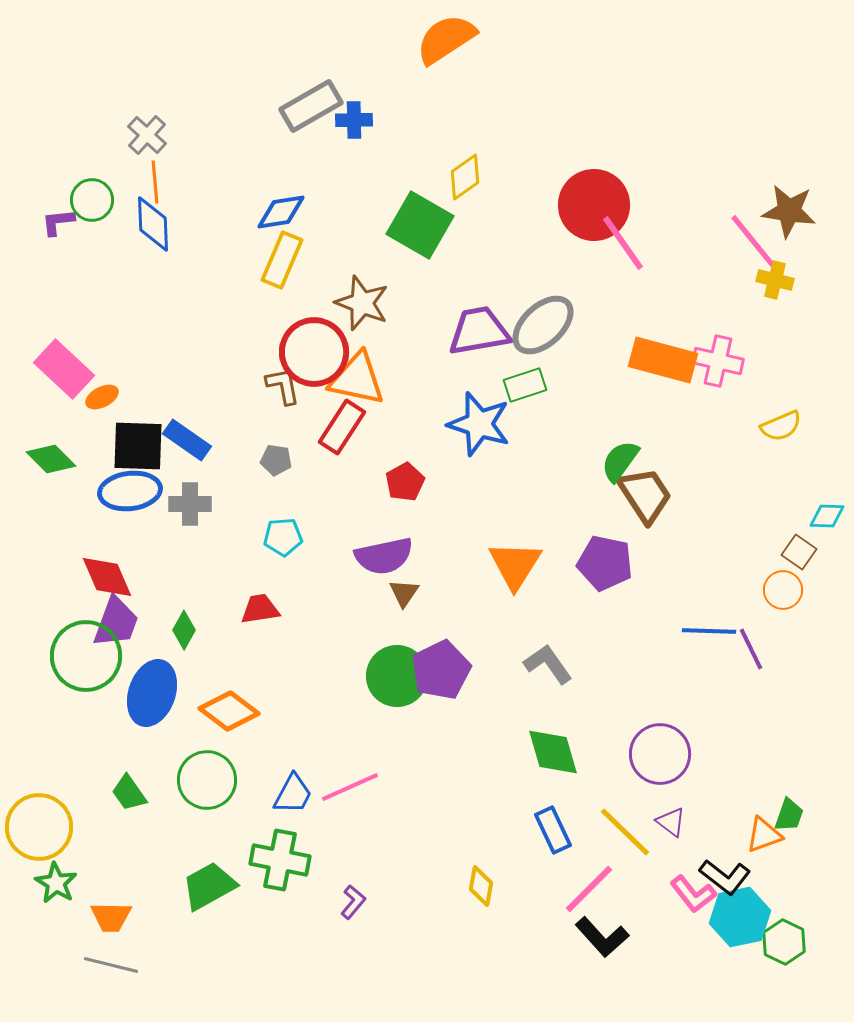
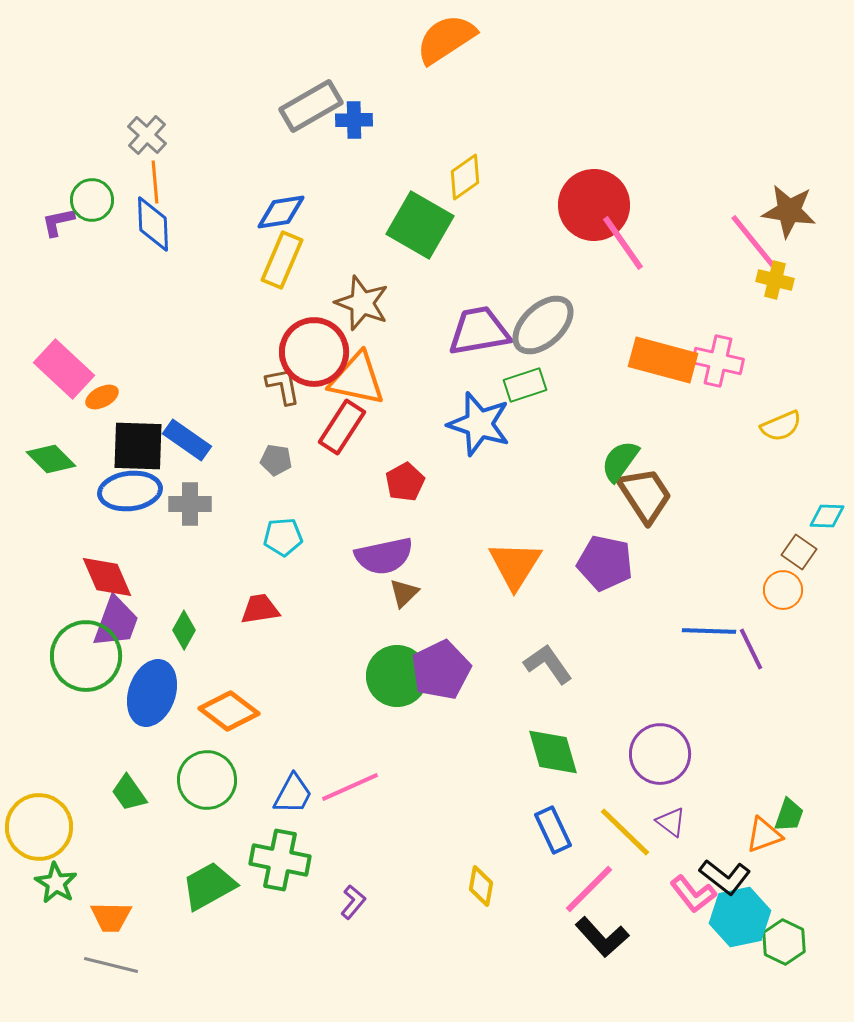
purple L-shape at (58, 222): rotated 6 degrees counterclockwise
brown triangle at (404, 593): rotated 12 degrees clockwise
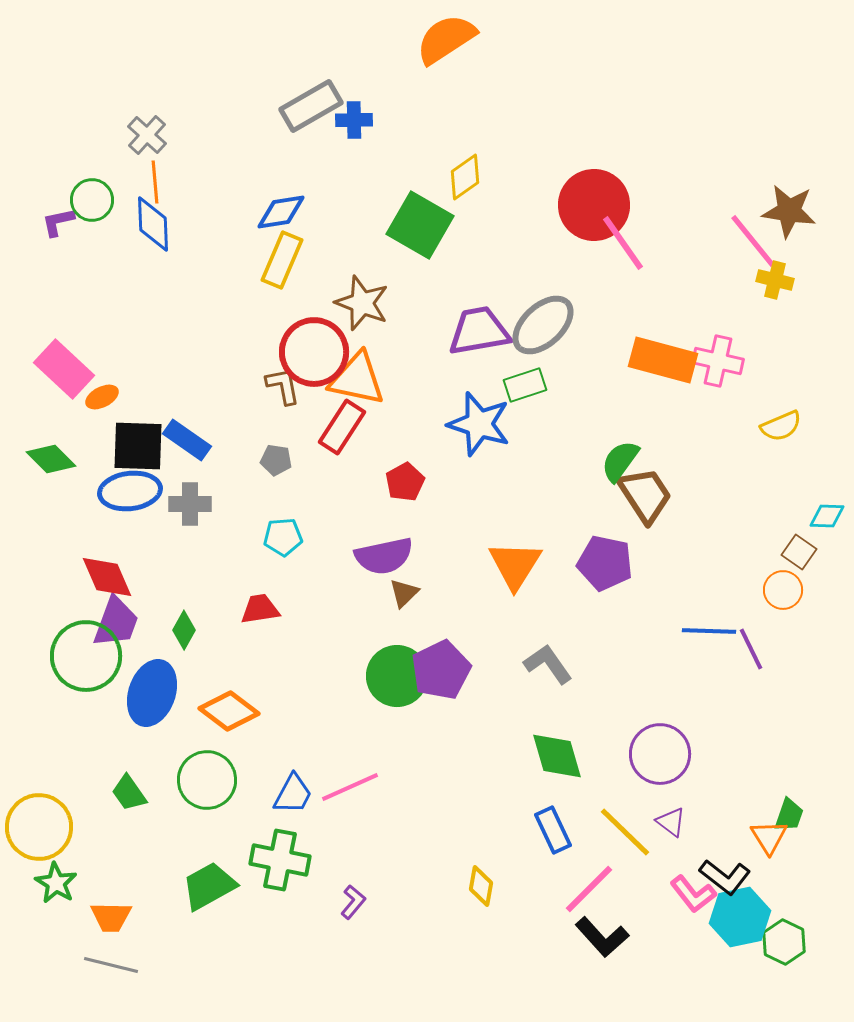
green diamond at (553, 752): moved 4 px right, 4 px down
orange triangle at (764, 835): moved 5 px right, 2 px down; rotated 42 degrees counterclockwise
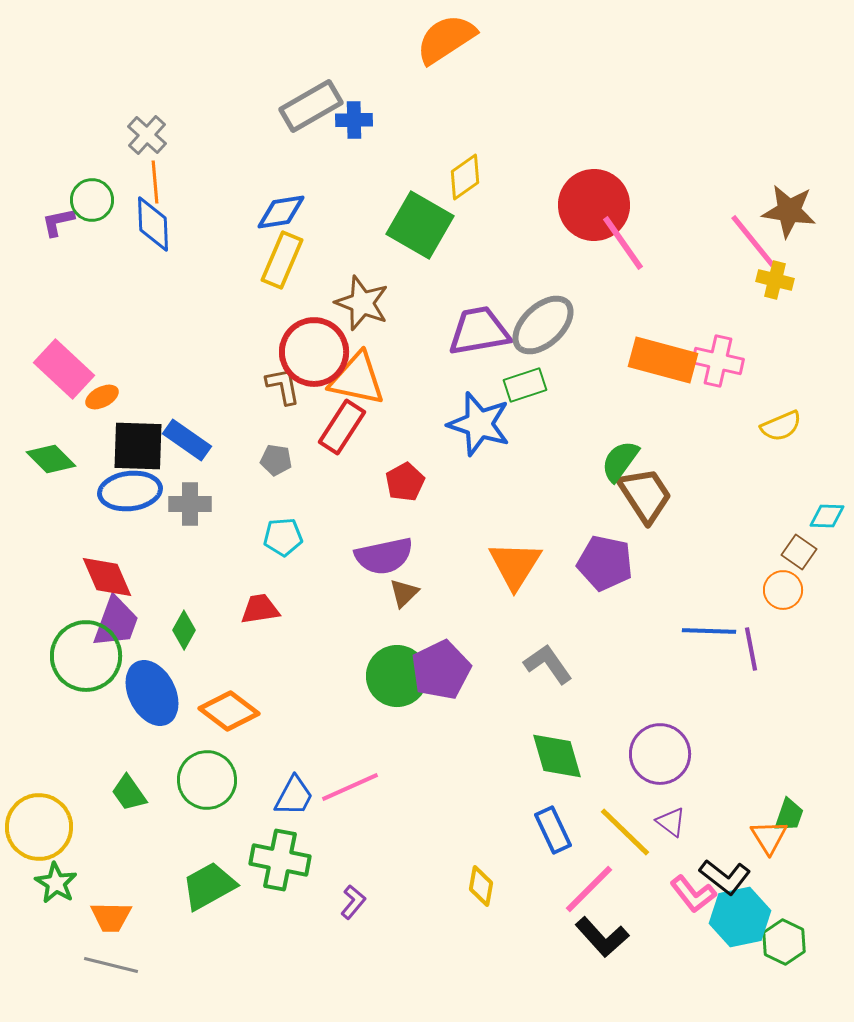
purple line at (751, 649): rotated 15 degrees clockwise
blue ellipse at (152, 693): rotated 46 degrees counterclockwise
blue trapezoid at (293, 794): moved 1 px right, 2 px down
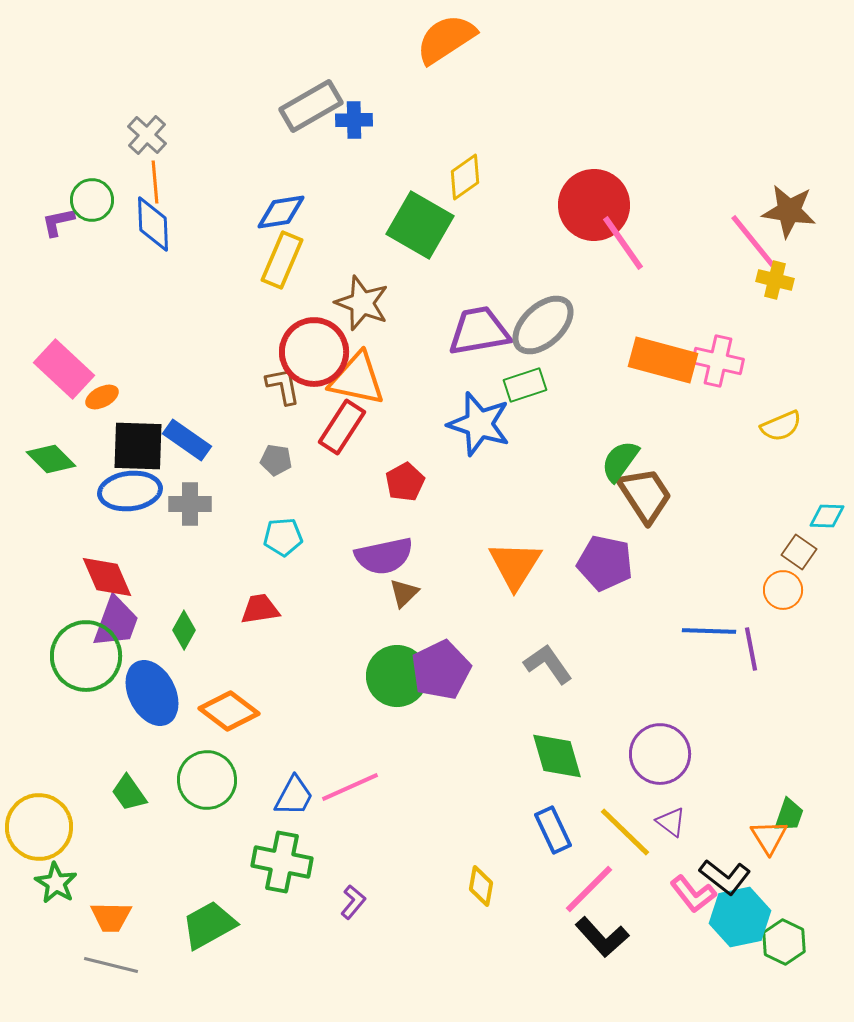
green cross at (280, 860): moved 2 px right, 2 px down
green trapezoid at (209, 886): moved 39 px down
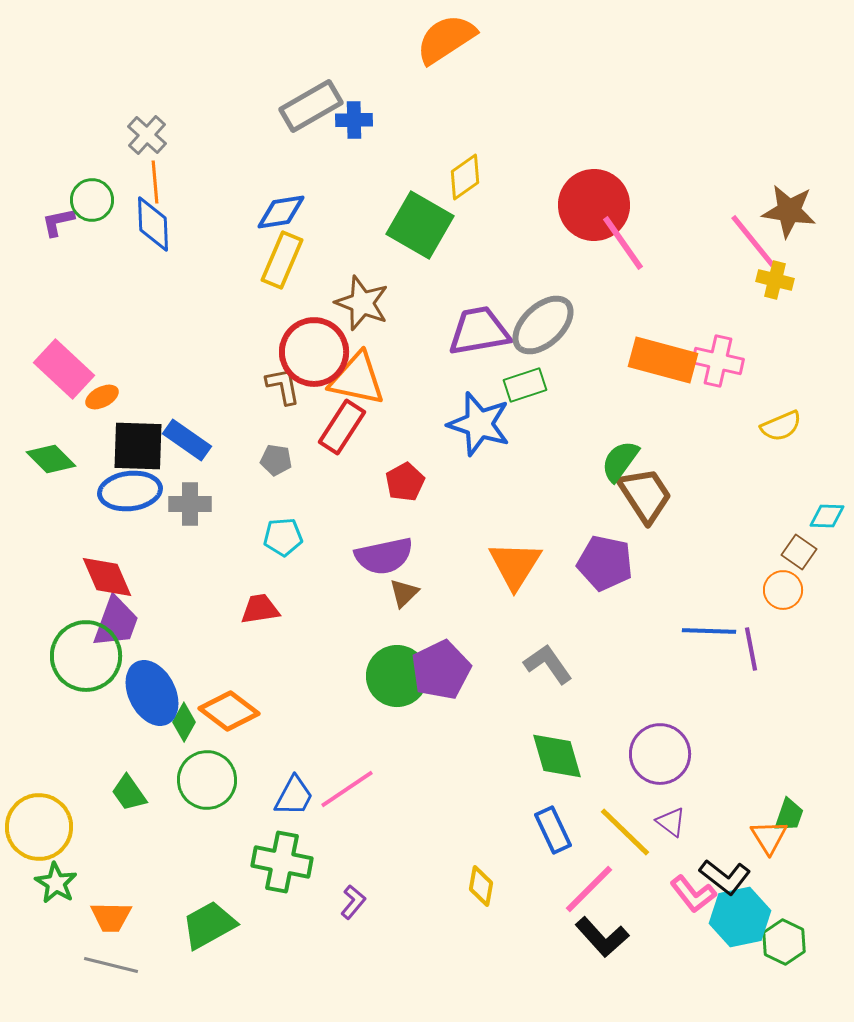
green diamond at (184, 630): moved 92 px down
pink line at (350, 787): moved 3 px left, 2 px down; rotated 10 degrees counterclockwise
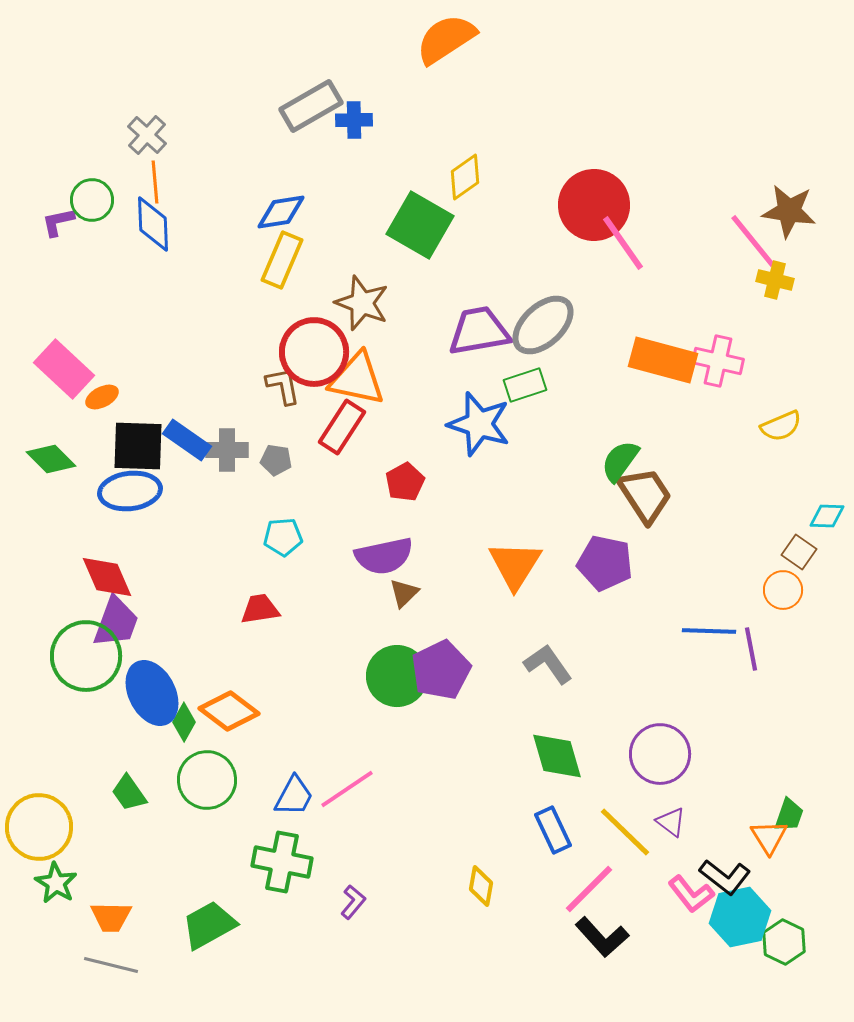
gray cross at (190, 504): moved 37 px right, 54 px up
pink L-shape at (693, 894): moved 2 px left
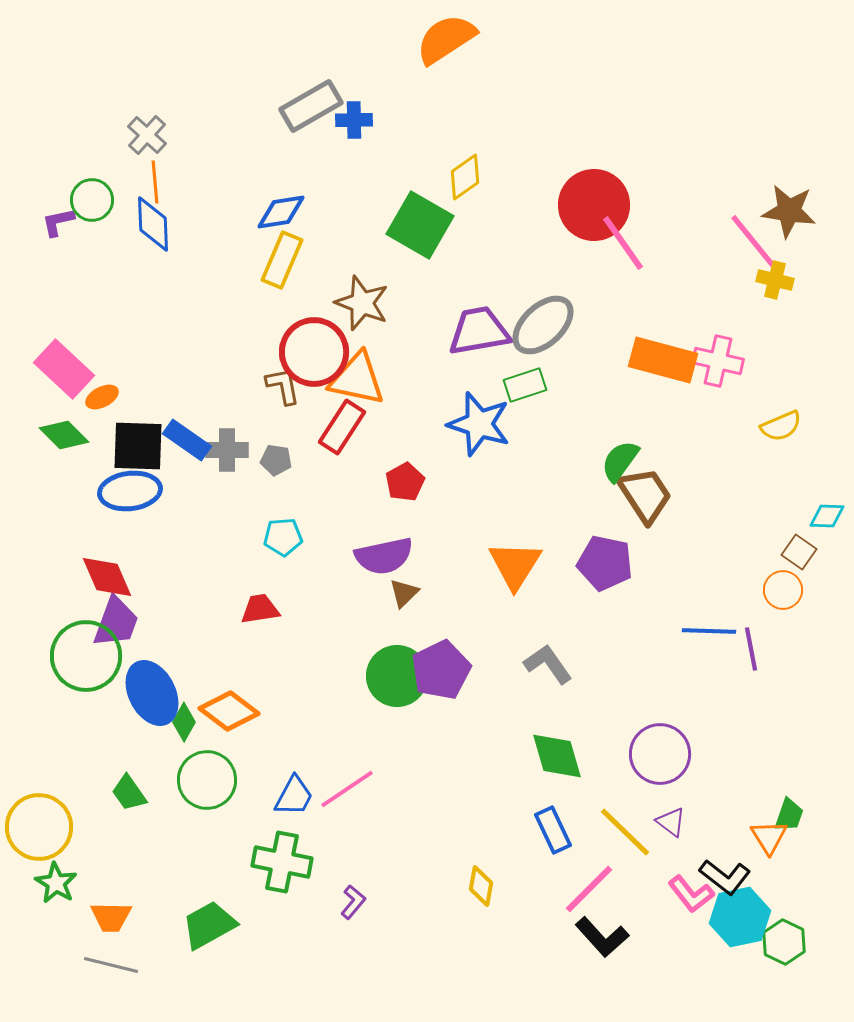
green diamond at (51, 459): moved 13 px right, 24 px up
